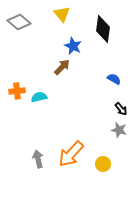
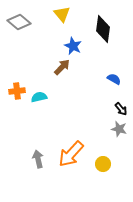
gray star: moved 1 px up
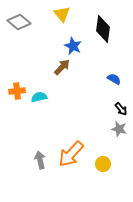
gray arrow: moved 2 px right, 1 px down
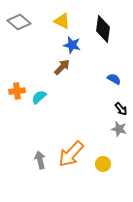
yellow triangle: moved 7 px down; rotated 24 degrees counterclockwise
blue star: moved 1 px left, 1 px up; rotated 12 degrees counterclockwise
cyan semicircle: rotated 28 degrees counterclockwise
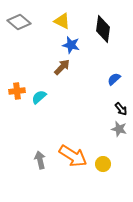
blue star: moved 1 px left
blue semicircle: rotated 72 degrees counterclockwise
orange arrow: moved 2 px right, 2 px down; rotated 100 degrees counterclockwise
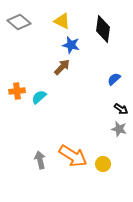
black arrow: rotated 16 degrees counterclockwise
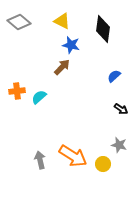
blue semicircle: moved 3 px up
gray star: moved 16 px down
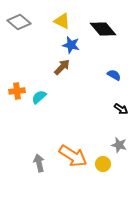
black diamond: rotated 48 degrees counterclockwise
blue semicircle: moved 1 px up; rotated 72 degrees clockwise
gray arrow: moved 1 px left, 3 px down
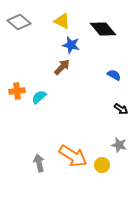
yellow circle: moved 1 px left, 1 px down
